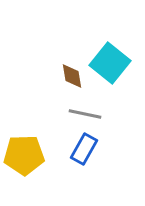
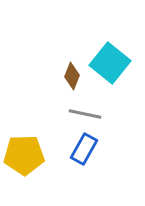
brown diamond: rotated 32 degrees clockwise
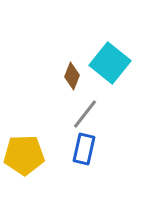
gray line: rotated 64 degrees counterclockwise
blue rectangle: rotated 16 degrees counterclockwise
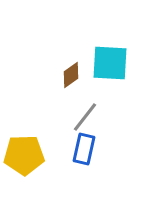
cyan square: rotated 36 degrees counterclockwise
brown diamond: moved 1 px left, 1 px up; rotated 32 degrees clockwise
gray line: moved 3 px down
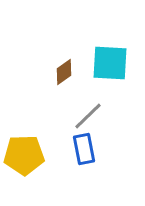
brown diamond: moved 7 px left, 3 px up
gray line: moved 3 px right, 1 px up; rotated 8 degrees clockwise
blue rectangle: rotated 24 degrees counterclockwise
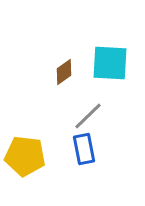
yellow pentagon: moved 1 px right, 1 px down; rotated 9 degrees clockwise
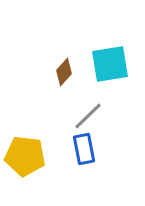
cyan square: moved 1 px down; rotated 12 degrees counterclockwise
brown diamond: rotated 12 degrees counterclockwise
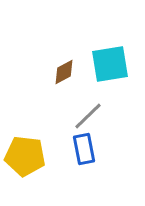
brown diamond: rotated 20 degrees clockwise
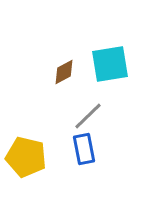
yellow pentagon: moved 1 px right, 1 px down; rotated 6 degrees clockwise
